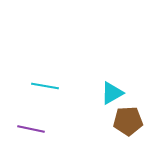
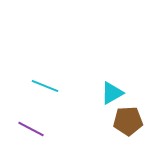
cyan line: rotated 12 degrees clockwise
purple line: rotated 16 degrees clockwise
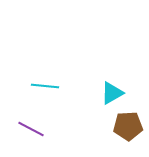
cyan line: rotated 16 degrees counterclockwise
brown pentagon: moved 5 px down
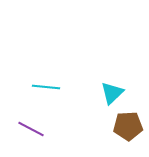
cyan line: moved 1 px right, 1 px down
cyan triangle: rotated 15 degrees counterclockwise
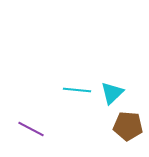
cyan line: moved 31 px right, 3 px down
brown pentagon: rotated 8 degrees clockwise
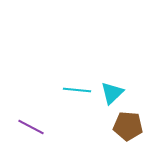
purple line: moved 2 px up
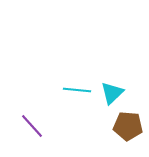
purple line: moved 1 px right, 1 px up; rotated 20 degrees clockwise
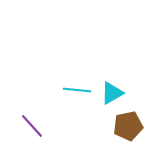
cyan triangle: rotated 15 degrees clockwise
brown pentagon: rotated 16 degrees counterclockwise
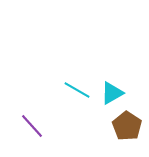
cyan line: rotated 24 degrees clockwise
brown pentagon: moved 1 px left; rotated 28 degrees counterclockwise
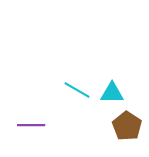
cyan triangle: rotated 30 degrees clockwise
purple line: moved 1 px left, 1 px up; rotated 48 degrees counterclockwise
